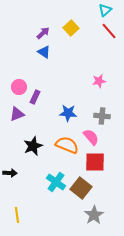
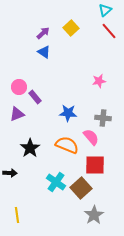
purple rectangle: rotated 64 degrees counterclockwise
gray cross: moved 1 px right, 2 px down
black star: moved 3 px left, 2 px down; rotated 12 degrees counterclockwise
red square: moved 3 px down
brown square: rotated 10 degrees clockwise
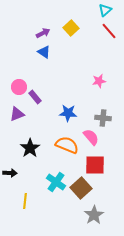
purple arrow: rotated 16 degrees clockwise
yellow line: moved 8 px right, 14 px up; rotated 14 degrees clockwise
